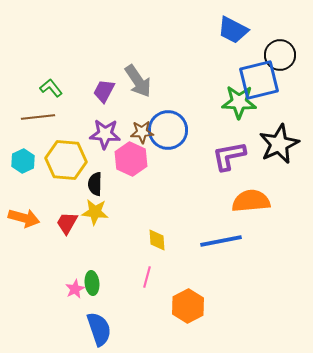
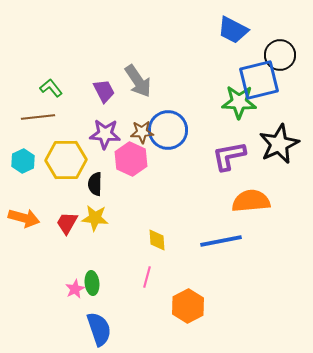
purple trapezoid: rotated 125 degrees clockwise
yellow hexagon: rotated 6 degrees counterclockwise
yellow star: moved 6 px down
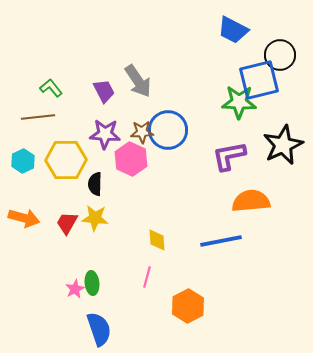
black star: moved 4 px right, 1 px down
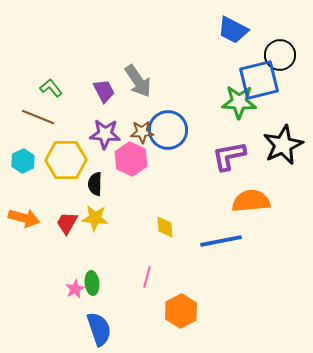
brown line: rotated 28 degrees clockwise
yellow diamond: moved 8 px right, 13 px up
orange hexagon: moved 7 px left, 5 px down
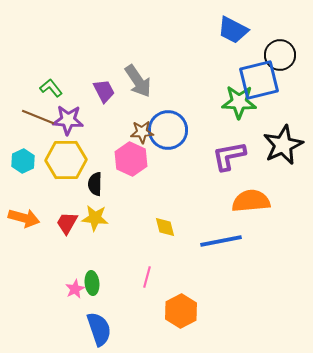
purple star: moved 37 px left, 14 px up
yellow diamond: rotated 10 degrees counterclockwise
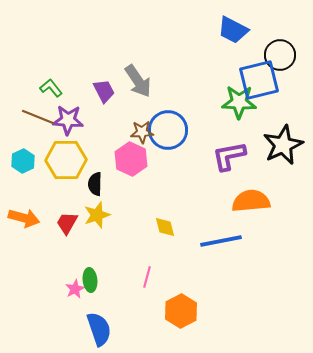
yellow star: moved 2 px right, 3 px up; rotated 24 degrees counterclockwise
green ellipse: moved 2 px left, 3 px up
